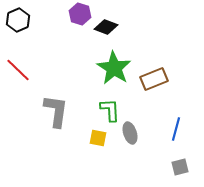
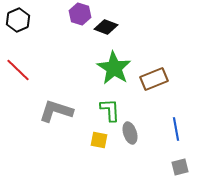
gray L-shape: rotated 80 degrees counterclockwise
blue line: rotated 25 degrees counterclockwise
yellow square: moved 1 px right, 2 px down
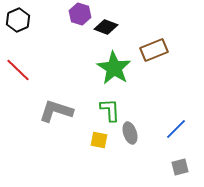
brown rectangle: moved 29 px up
blue line: rotated 55 degrees clockwise
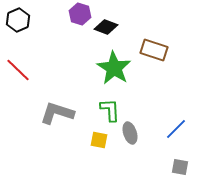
brown rectangle: rotated 40 degrees clockwise
gray L-shape: moved 1 px right, 2 px down
gray square: rotated 24 degrees clockwise
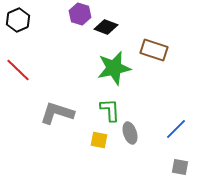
green star: rotated 28 degrees clockwise
